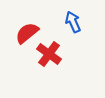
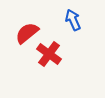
blue arrow: moved 2 px up
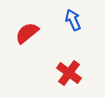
red cross: moved 20 px right, 19 px down
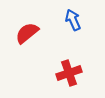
red cross: rotated 35 degrees clockwise
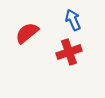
red cross: moved 21 px up
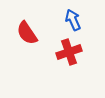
red semicircle: rotated 85 degrees counterclockwise
